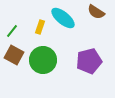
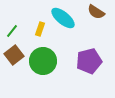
yellow rectangle: moved 2 px down
brown square: rotated 24 degrees clockwise
green circle: moved 1 px down
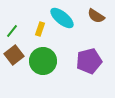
brown semicircle: moved 4 px down
cyan ellipse: moved 1 px left
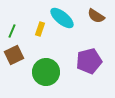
green line: rotated 16 degrees counterclockwise
brown square: rotated 12 degrees clockwise
green circle: moved 3 px right, 11 px down
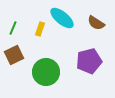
brown semicircle: moved 7 px down
green line: moved 1 px right, 3 px up
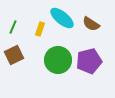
brown semicircle: moved 5 px left, 1 px down
green line: moved 1 px up
green circle: moved 12 px right, 12 px up
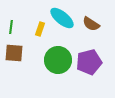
green line: moved 2 px left; rotated 16 degrees counterclockwise
brown square: moved 2 px up; rotated 30 degrees clockwise
purple pentagon: moved 1 px down
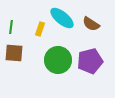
purple pentagon: moved 1 px right, 1 px up
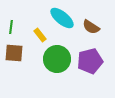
brown semicircle: moved 3 px down
yellow rectangle: moved 6 px down; rotated 56 degrees counterclockwise
green circle: moved 1 px left, 1 px up
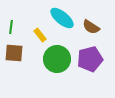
purple pentagon: moved 2 px up
